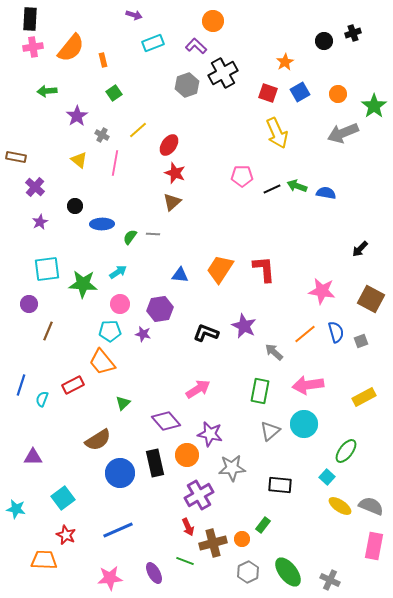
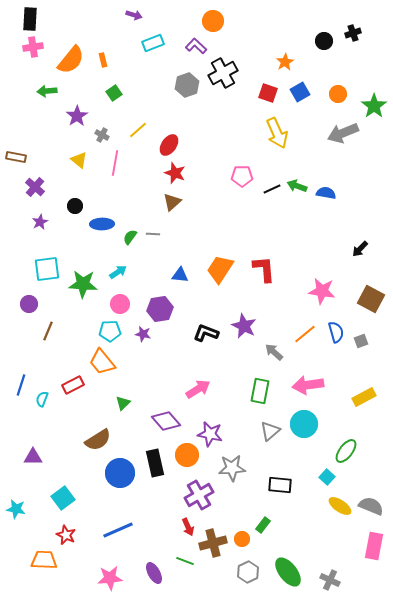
orange semicircle at (71, 48): moved 12 px down
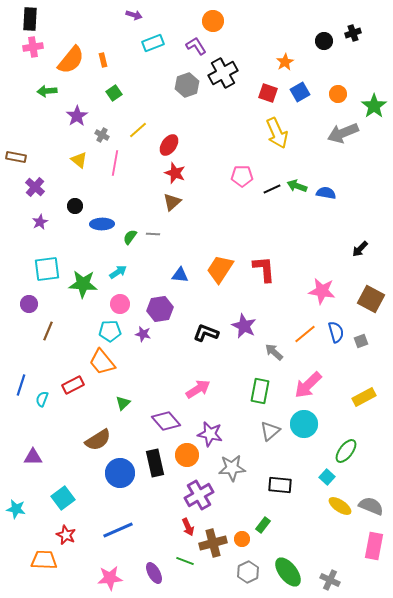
purple L-shape at (196, 46): rotated 15 degrees clockwise
pink arrow at (308, 385): rotated 36 degrees counterclockwise
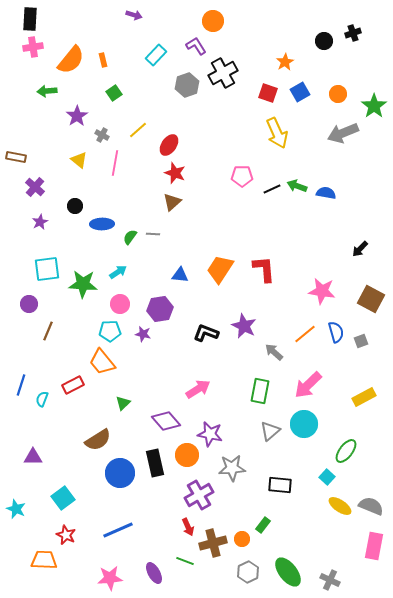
cyan rectangle at (153, 43): moved 3 px right, 12 px down; rotated 25 degrees counterclockwise
cyan star at (16, 509): rotated 12 degrees clockwise
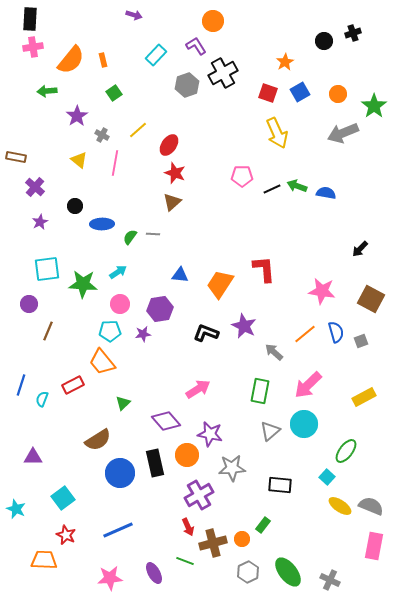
orange trapezoid at (220, 269): moved 15 px down
purple star at (143, 334): rotated 21 degrees counterclockwise
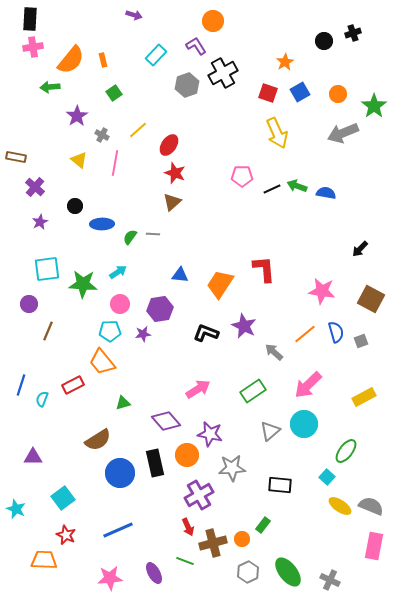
green arrow at (47, 91): moved 3 px right, 4 px up
green rectangle at (260, 391): moved 7 px left; rotated 45 degrees clockwise
green triangle at (123, 403): rotated 28 degrees clockwise
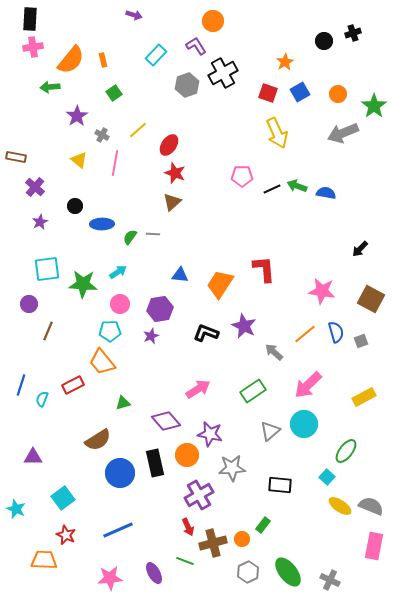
purple star at (143, 334): moved 8 px right, 2 px down; rotated 14 degrees counterclockwise
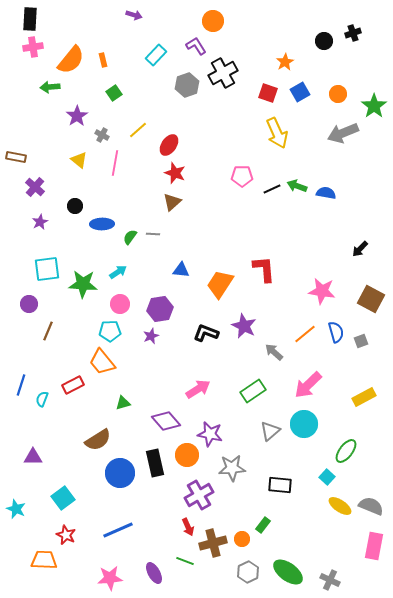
blue triangle at (180, 275): moved 1 px right, 5 px up
green ellipse at (288, 572): rotated 16 degrees counterclockwise
